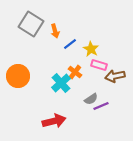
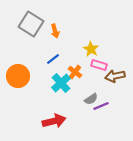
blue line: moved 17 px left, 15 px down
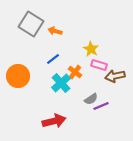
orange arrow: rotated 120 degrees clockwise
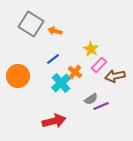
pink rectangle: rotated 63 degrees counterclockwise
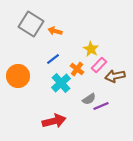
orange cross: moved 2 px right, 3 px up
gray semicircle: moved 2 px left
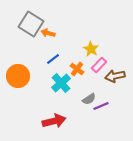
orange arrow: moved 7 px left, 2 px down
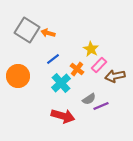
gray square: moved 4 px left, 6 px down
red arrow: moved 9 px right, 5 px up; rotated 30 degrees clockwise
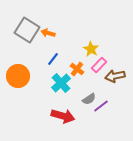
blue line: rotated 16 degrees counterclockwise
purple line: rotated 14 degrees counterclockwise
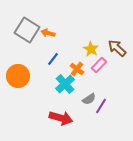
brown arrow: moved 2 px right, 28 px up; rotated 54 degrees clockwise
cyan cross: moved 4 px right, 1 px down
purple line: rotated 21 degrees counterclockwise
red arrow: moved 2 px left, 2 px down
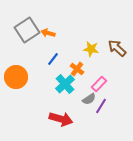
gray square: rotated 25 degrees clockwise
yellow star: rotated 21 degrees counterclockwise
pink rectangle: moved 19 px down
orange circle: moved 2 px left, 1 px down
red arrow: moved 1 px down
